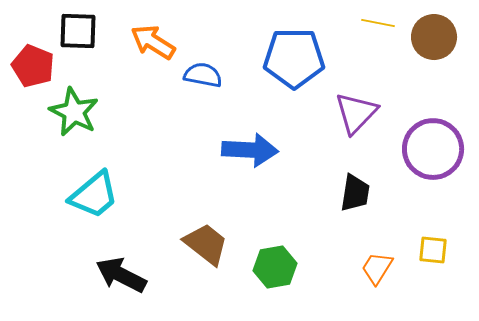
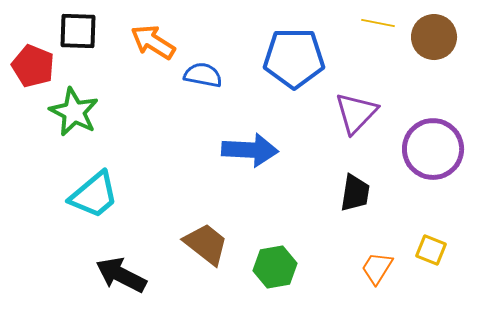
yellow square: moved 2 px left; rotated 16 degrees clockwise
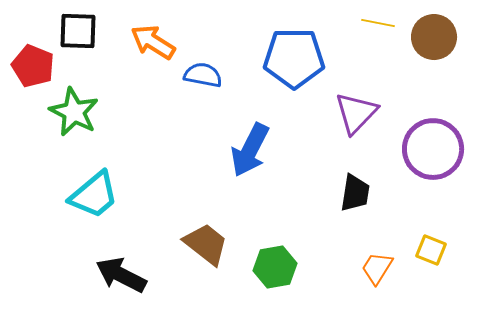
blue arrow: rotated 114 degrees clockwise
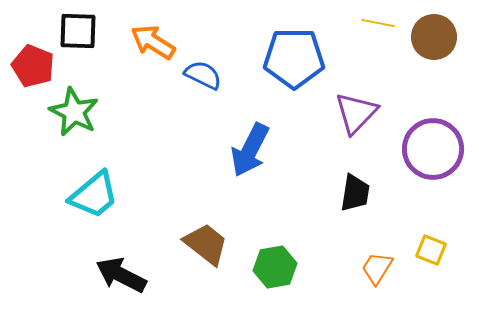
blue semicircle: rotated 15 degrees clockwise
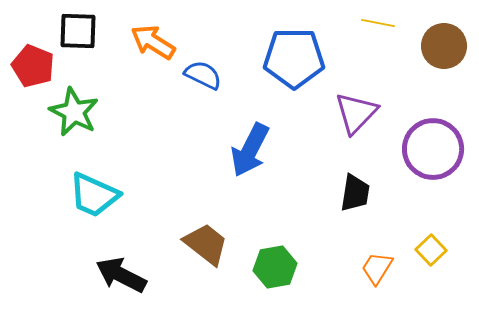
brown circle: moved 10 px right, 9 px down
cyan trapezoid: rotated 64 degrees clockwise
yellow square: rotated 24 degrees clockwise
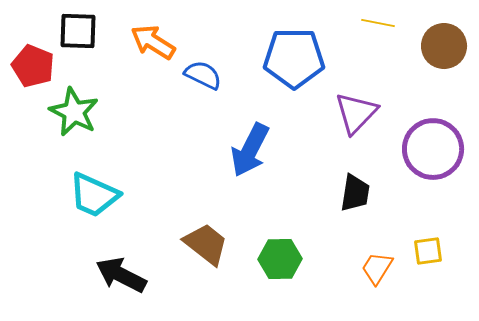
yellow square: moved 3 px left, 1 px down; rotated 36 degrees clockwise
green hexagon: moved 5 px right, 8 px up; rotated 9 degrees clockwise
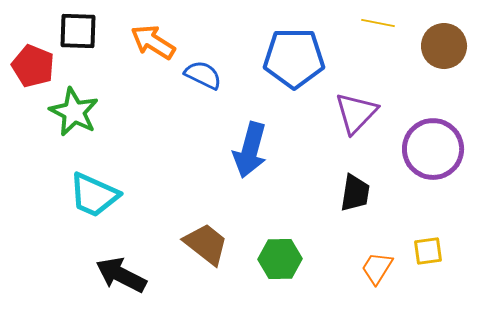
blue arrow: rotated 12 degrees counterclockwise
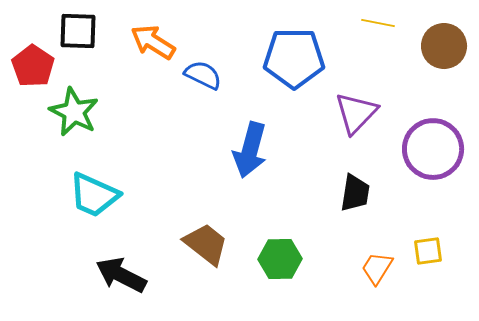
red pentagon: rotated 12 degrees clockwise
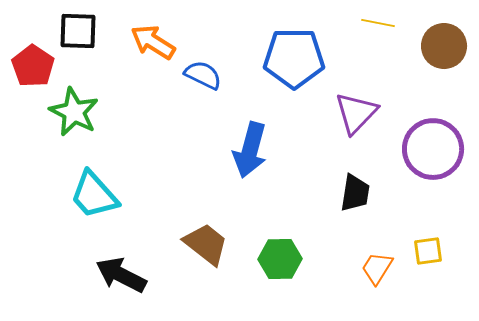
cyan trapezoid: rotated 24 degrees clockwise
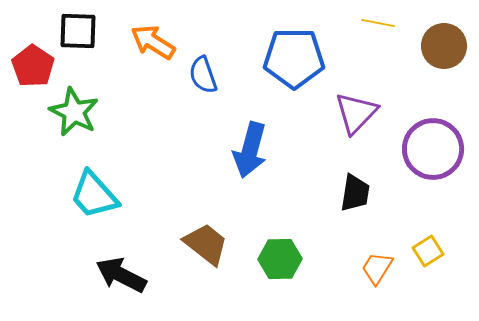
blue semicircle: rotated 135 degrees counterclockwise
yellow square: rotated 24 degrees counterclockwise
